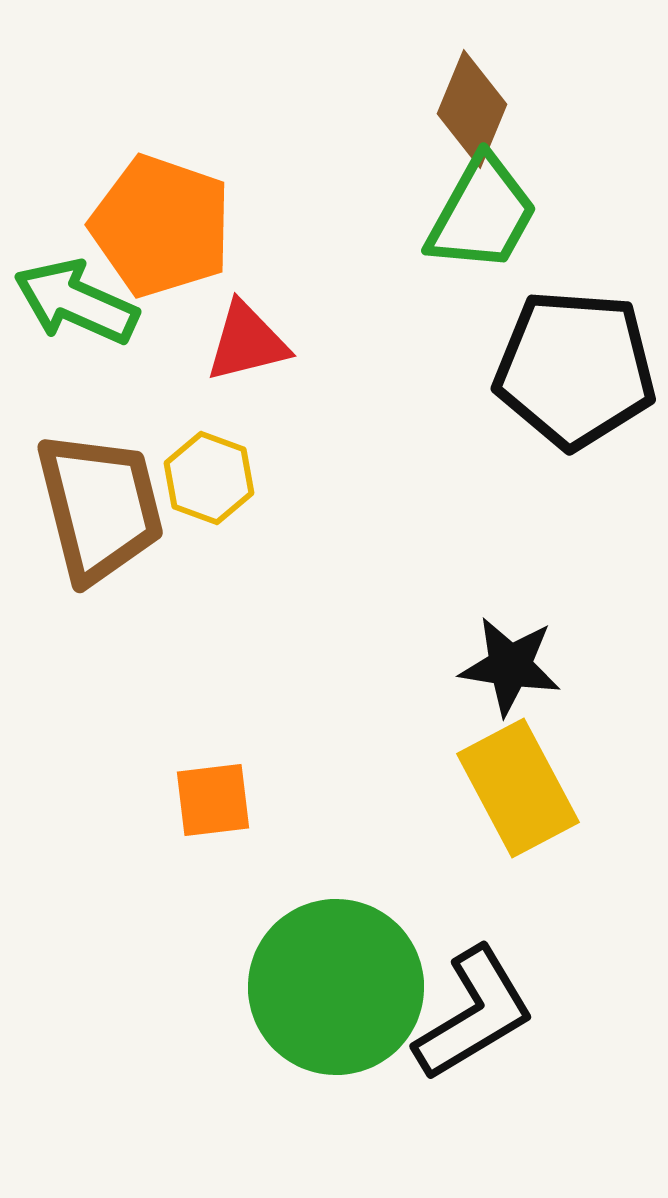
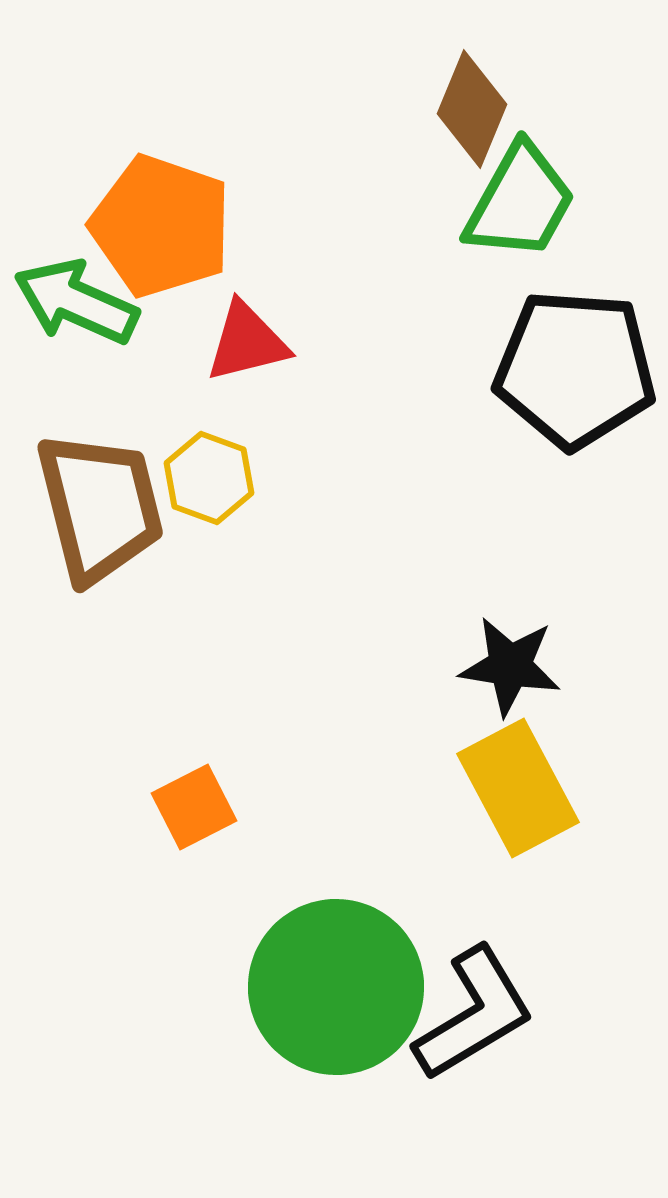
green trapezoid: moved 38 px right, 12 px up
orange square: moved 19 px left, 7 px down; rotated 20 degrees counterclockwise
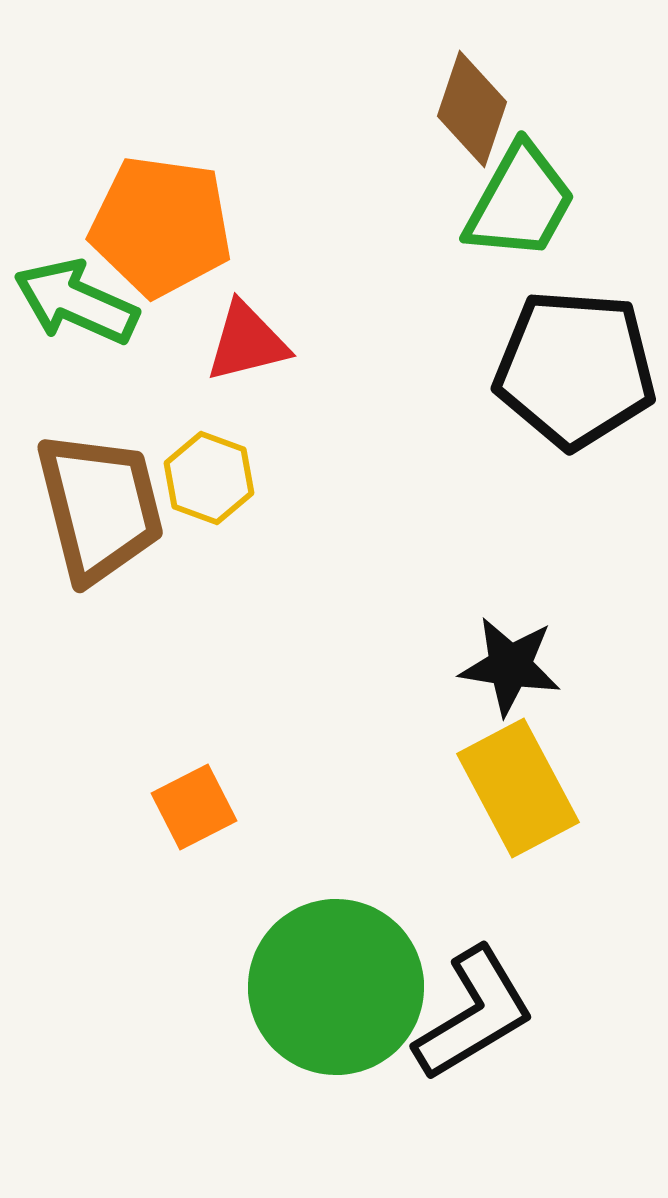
brown diamond: rotated 4 degrees counterclockwise
orange pentagon: rotated 11 degrees counterclockwise
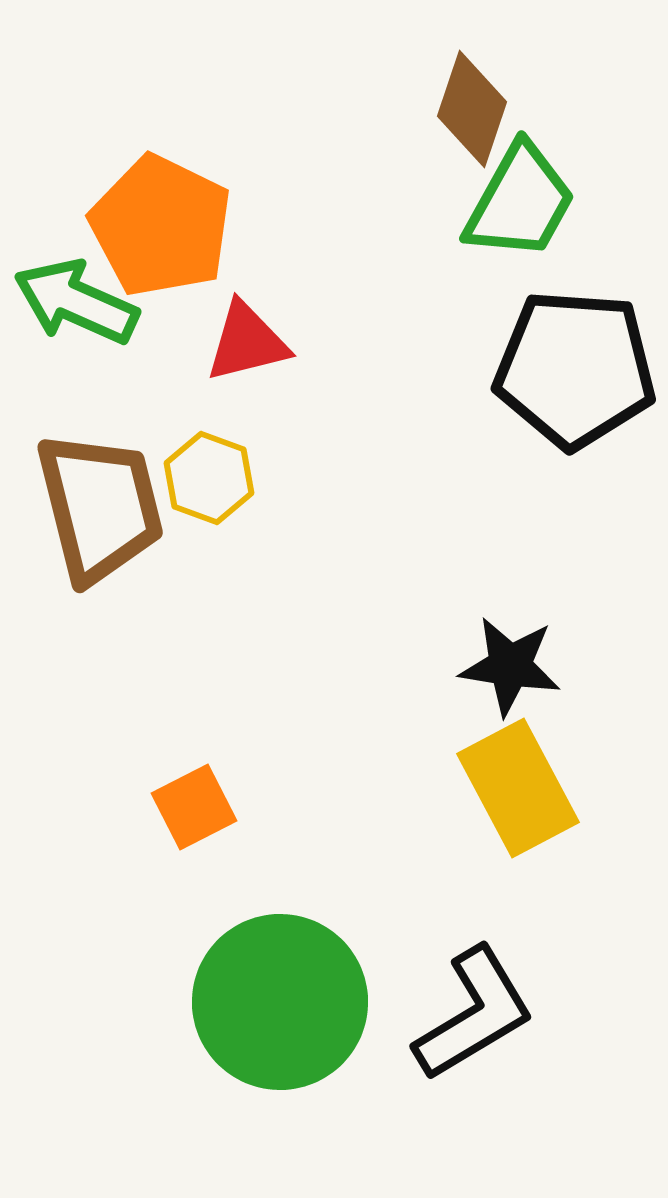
orange pentagon: rotated 18 degrees clockwise
green circle: moved 56 px left, 15 px down
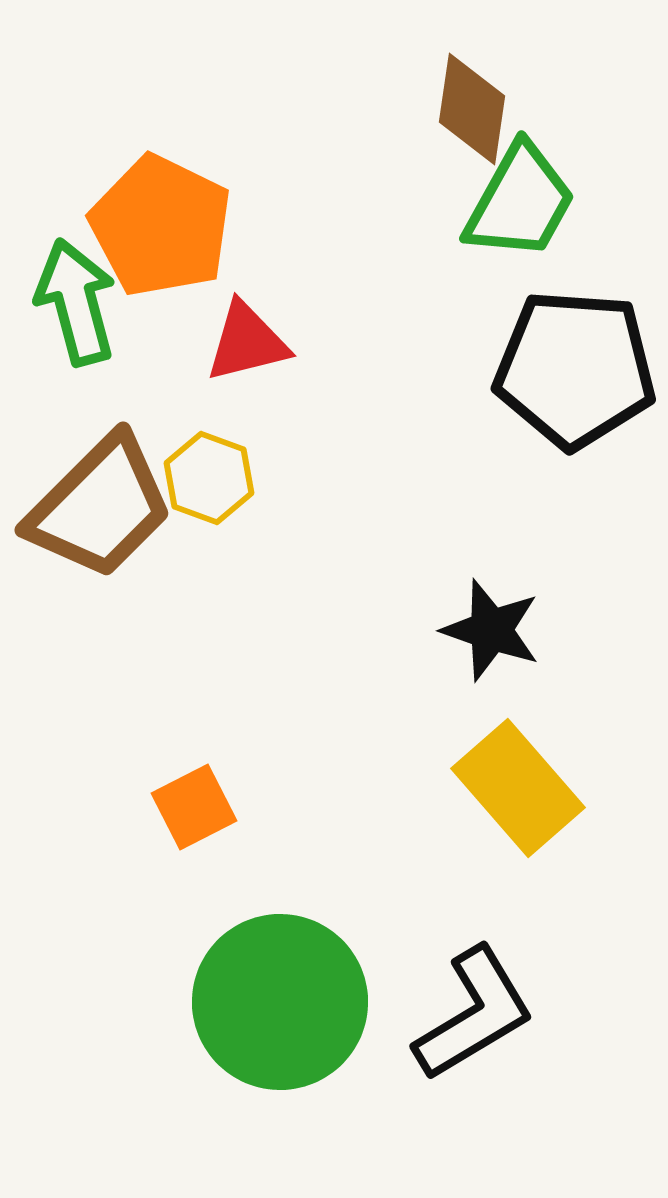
brown diamond: rotated 10 degrees counterclockwise
green arrow: rotated 51 degrees clockwise
brown trapezoid: rotated 59 degrees clockwise
black star: moved 19 px left, 36 px up; rotated 10 degrees clockwise
yellow rectangle: rotated 13 degrees counterclockwise
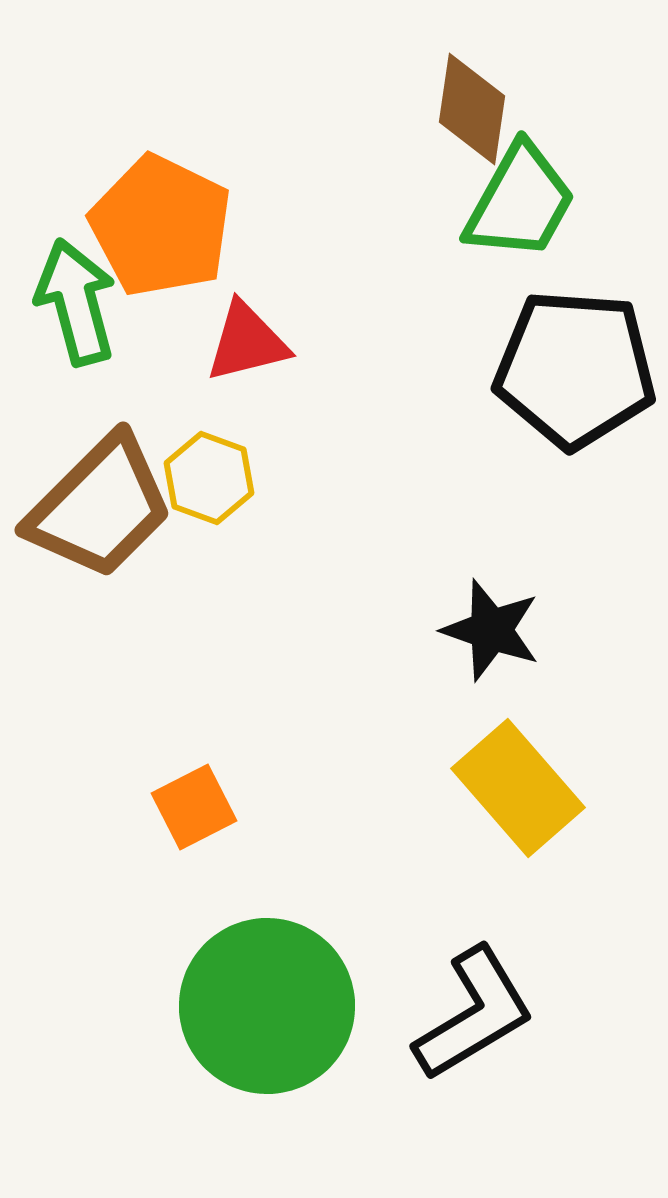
green circle: moved 13 px left, 4 px down
